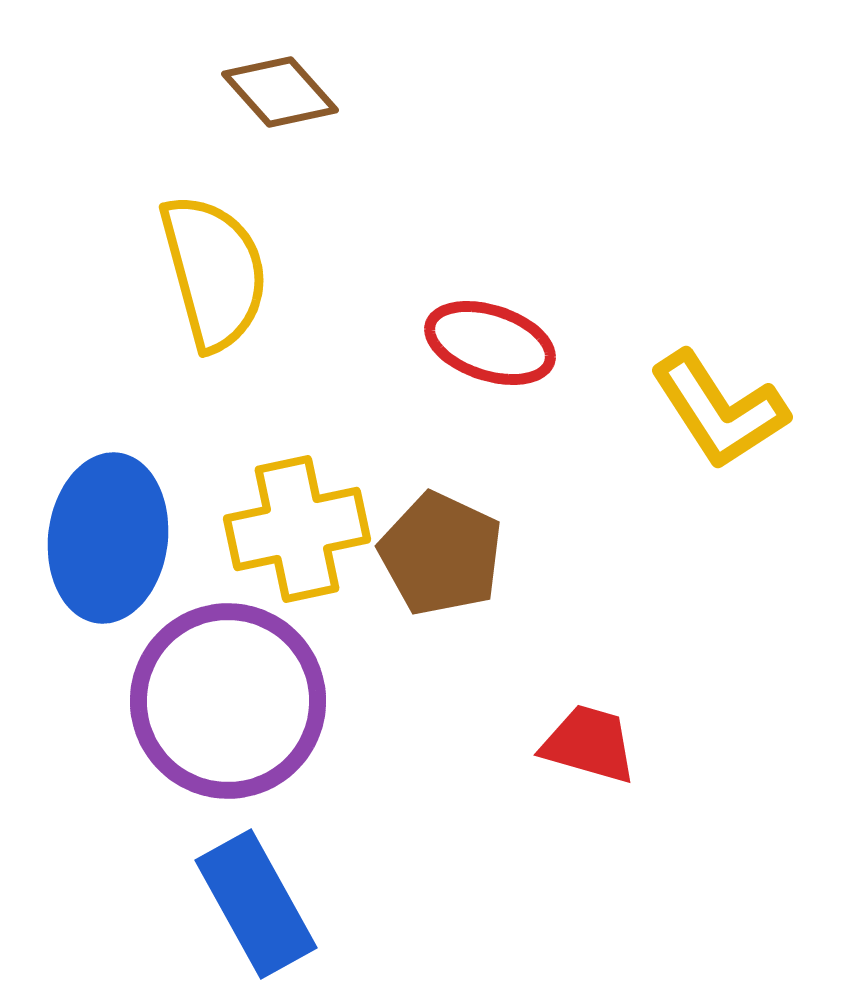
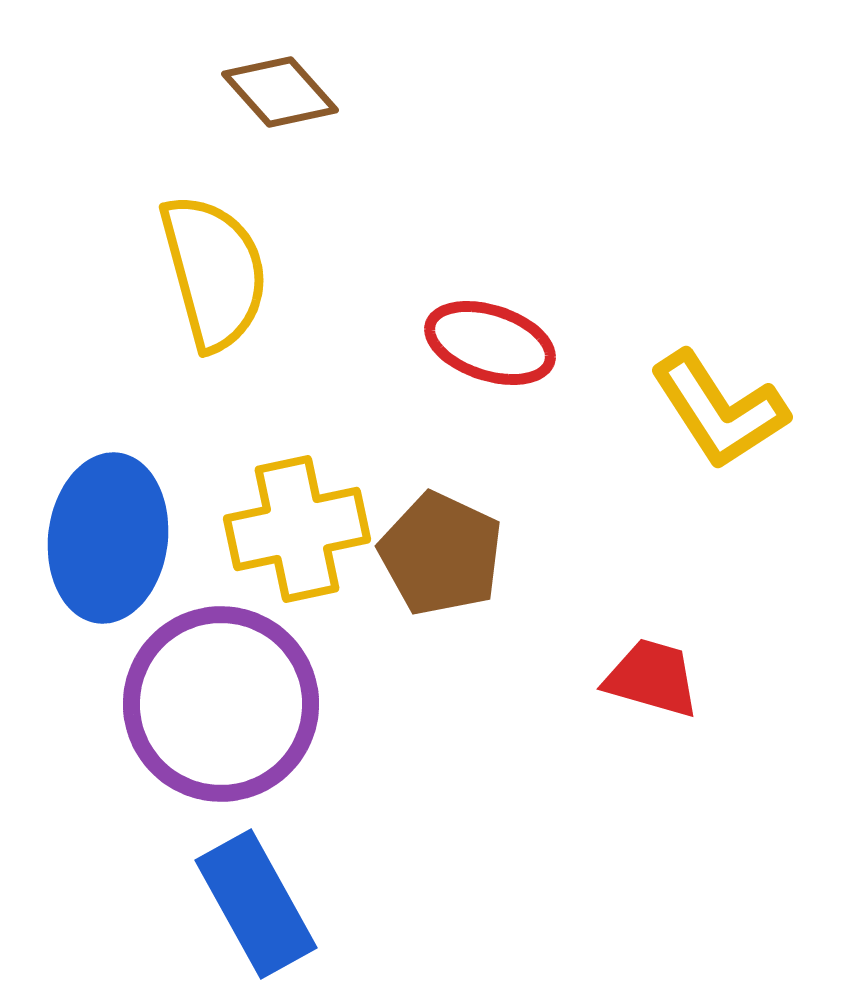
purple circle: moved 7 px left, 3 px down
red trapezoid: moved 63 px right, 66 px up
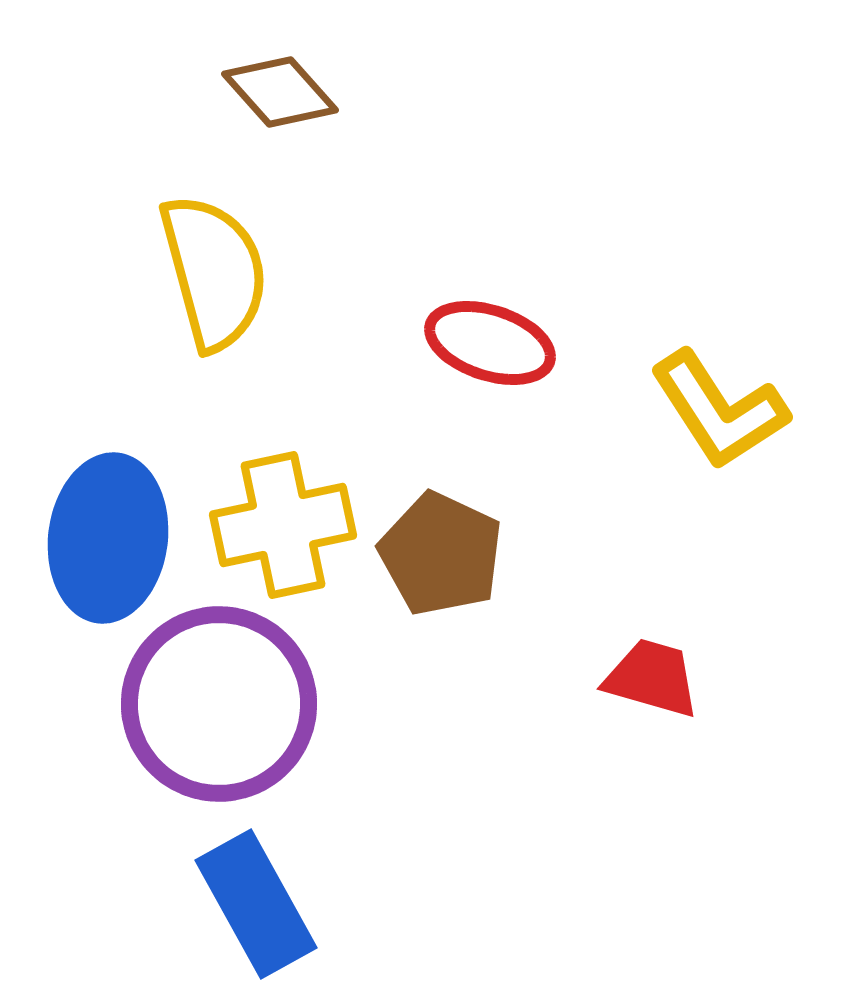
yellow cross: moved 14 px left, 4 px up
purple circle: moved 2 px left
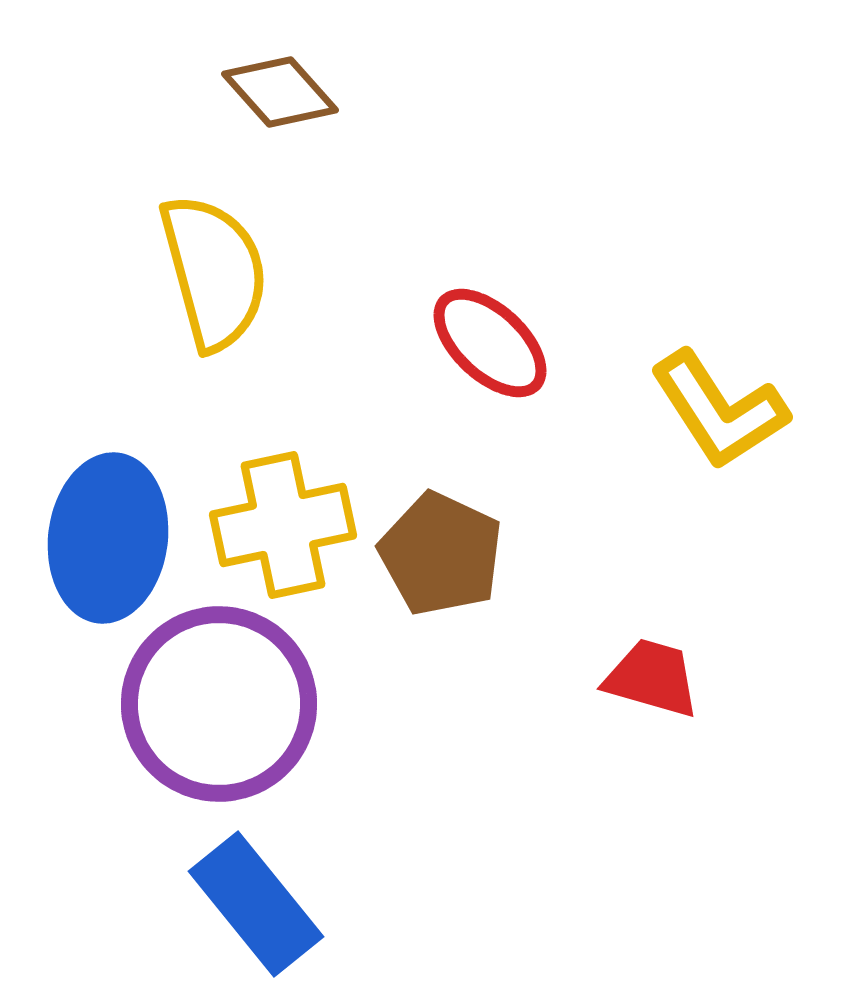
red ellipse: rotated 25 degrees clockwise
blue rectangle: rotated 10 degrees counterclockwise
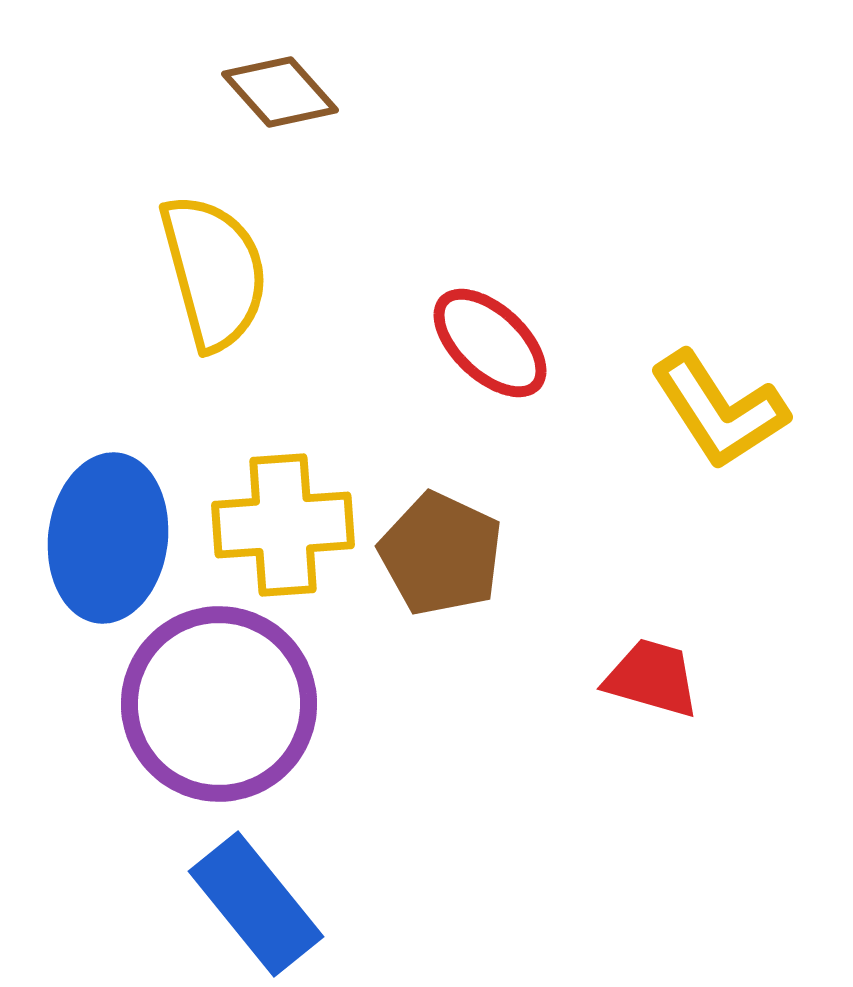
yellow cross: rotated 8 degrees clockwise
